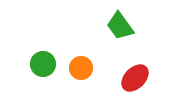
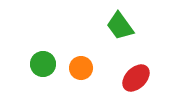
red ellipse: moved 1 px right
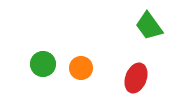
green trapezoid: moved 29 px right
red ellipse: rotated 24 degrees counterclockwise
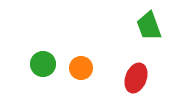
green trapezoid: rotated 16 degrees clockwise
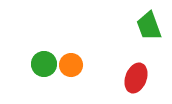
green circle: moved 1 px right
orange circle: moved 10 px left, 3 px up
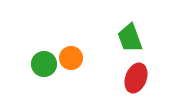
green trapezoid: moved 19 px left, 12 px down
orange circle: moved 7 px up
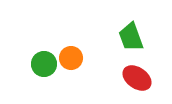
green trapezoid: moved 1 px right, 1 px up
red ellipse: moved 1 px right; rotated 76 degrees counterclockwise
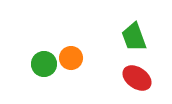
green trapezoid: moved 3 px right
